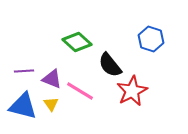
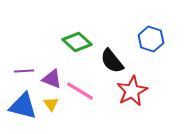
black semicircle: moved 2 px right, 4 px up
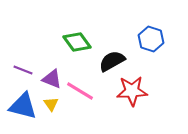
green diamond: rotated 12 degrees clockwise
black semicircle: rotated 100 degrees clockwise
purple line: moved 1 px left, 1 px up; rotated 24 degrees clockwise
red star: rotated 24 degrees clockwise
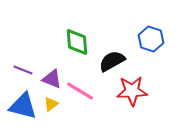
green diamond: rotated 32 degrees clockwise
yellow triangle: rotated 28 degrees clockwise
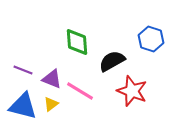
red star: rotated 24 degrees clockwise
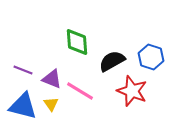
blue hexagon: moved 18 px down
yellow triangle: rotated 28 degrees counterclockwise
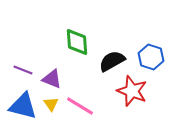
pink line: moved 15 px down
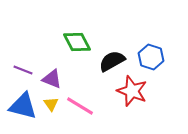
green diamond: rotated 24 degrees counterclockwise
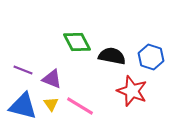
black semicircle: moved 5 px up; rotated 40 degrees clockwise
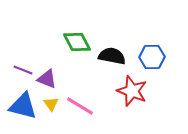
blue hexagon: moved 1 px right; rotated 20 degrees counterclockwise
purple triangle: moved 5 px left
